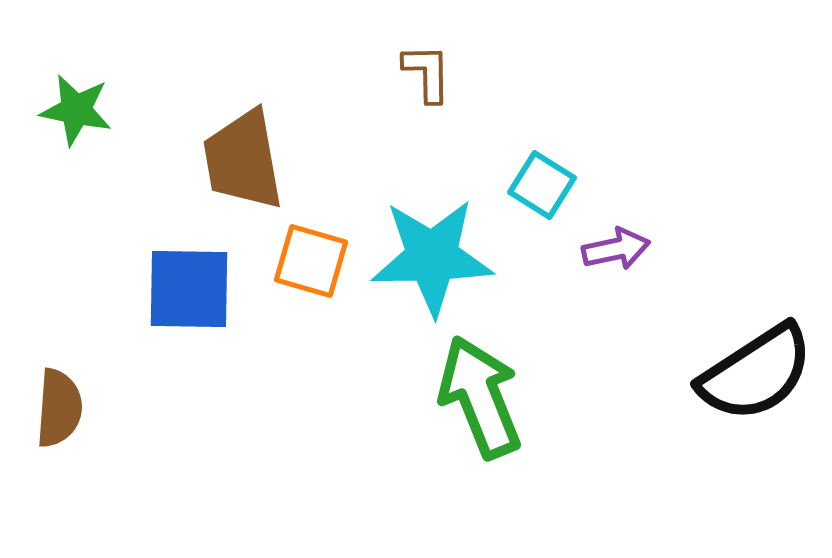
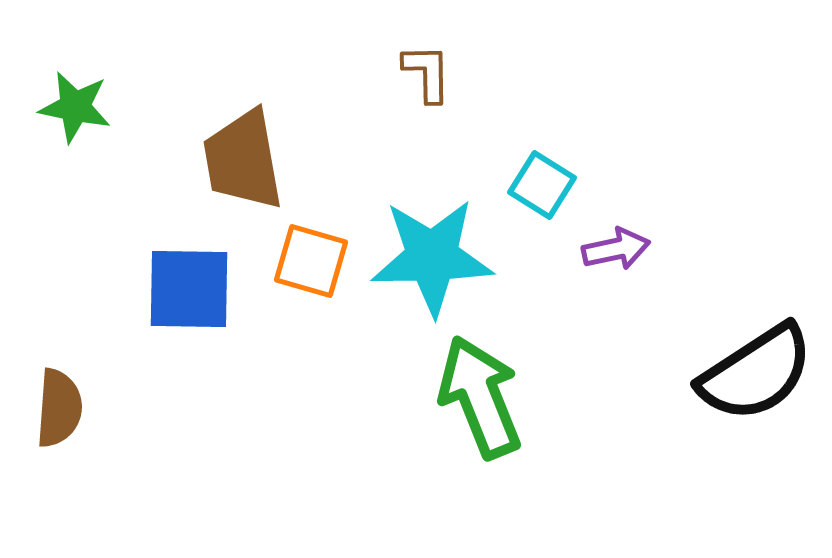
green star: moved 1 px left, 3 px up
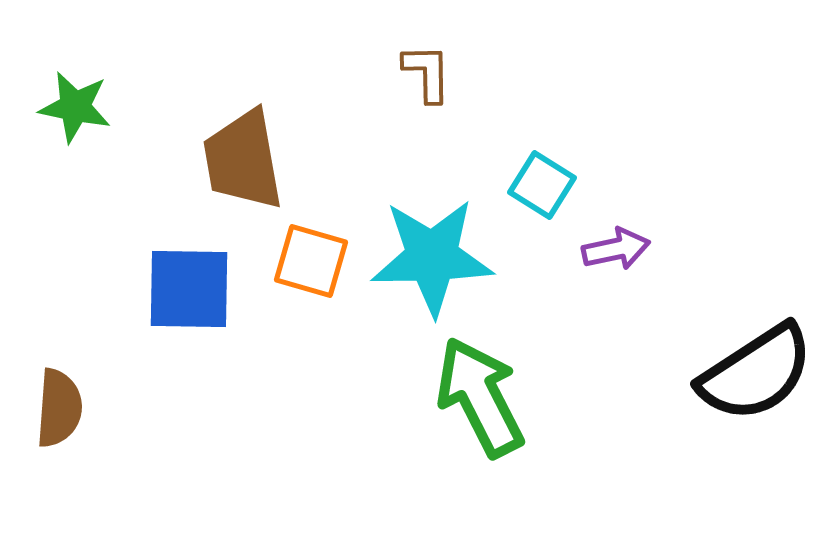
green arrow: rotated 5 degrees counterclockwise
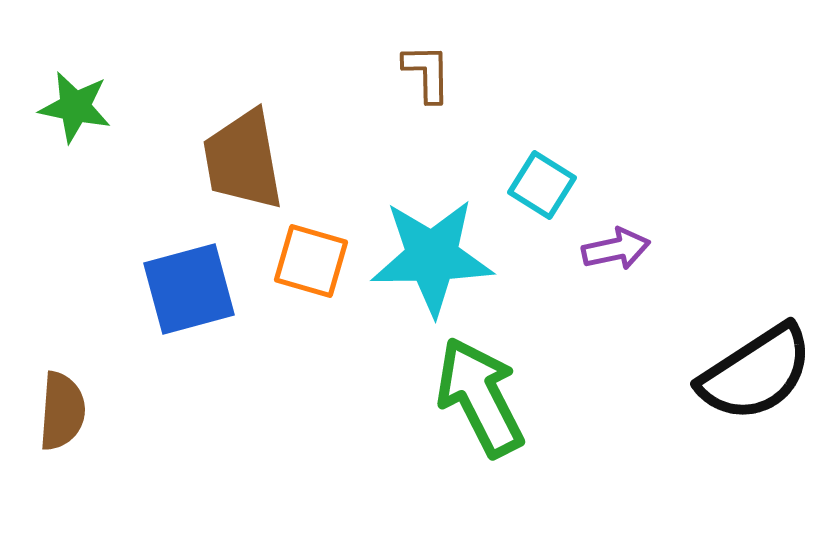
blue square: rotated 16 degrees counterclockwise
brown semicircle: moved 3 px right, 3 px down
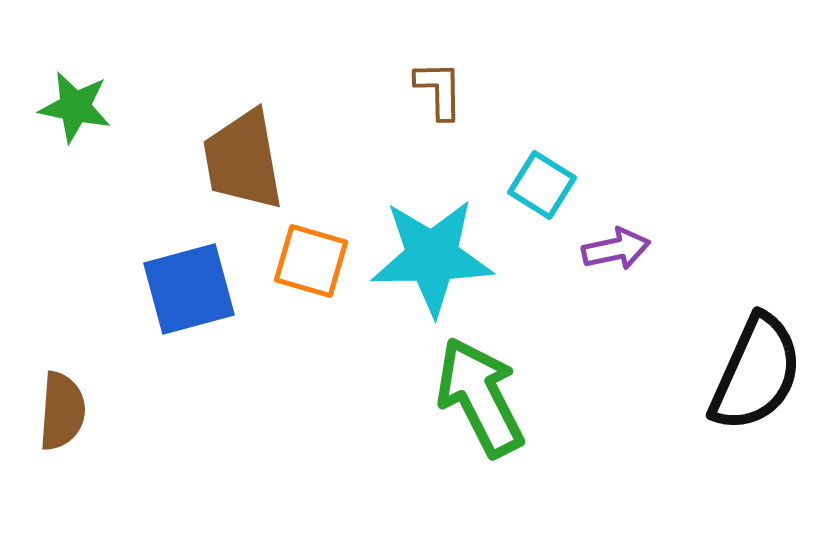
brown L-shape: moved 12 px right, 17 px down
black semicircle: rotated 33 degrees counterclockwise
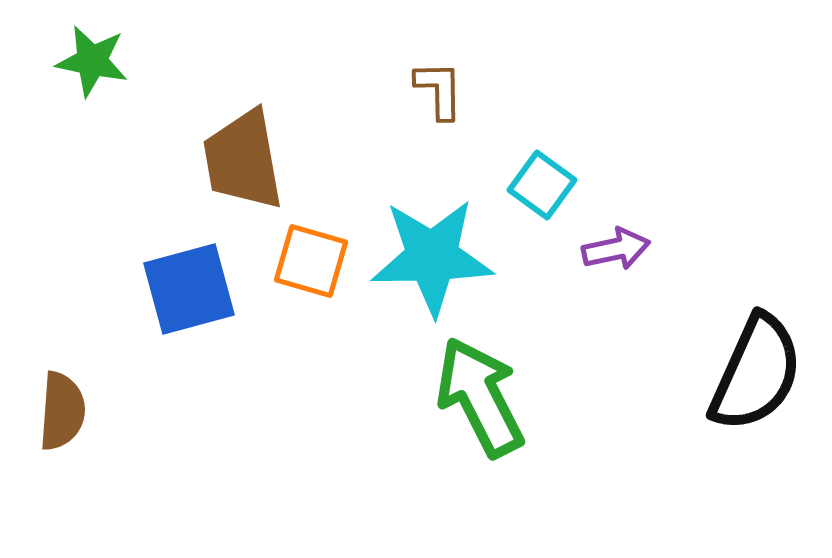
green star: moved 17 px right, 46 px up
cyan square: rotated 4 degrees clockwise
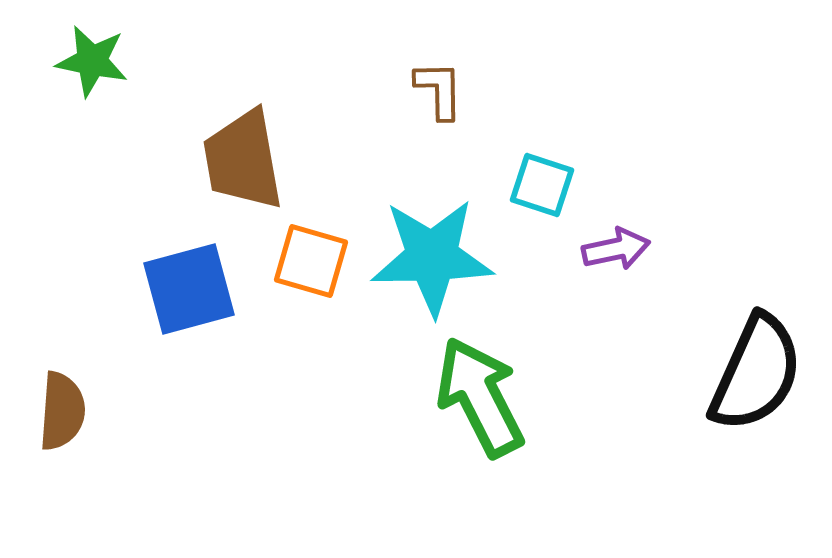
cyan square: rotated 18 degrees counterclockwise
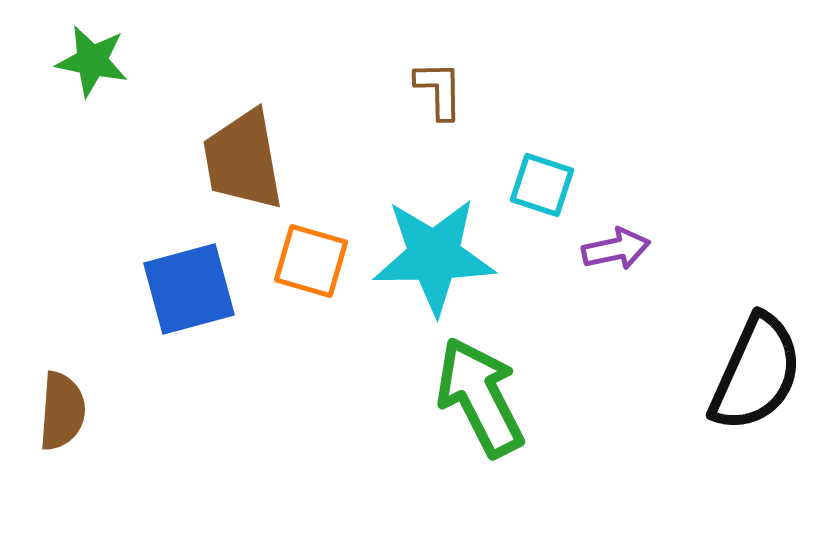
cyan star: moved 2 px right, 1 px up
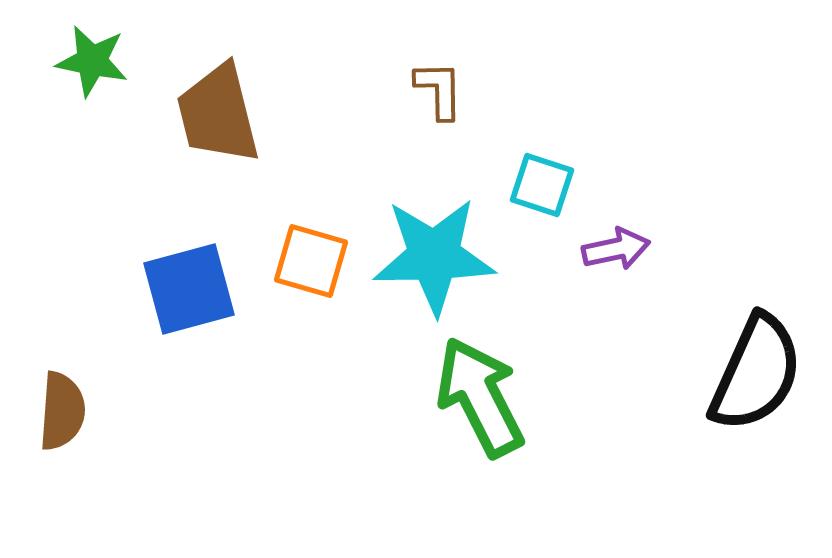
brown trapezoid: moved 25 px left, 46 px up; rotated 4 degrees counterclockwise
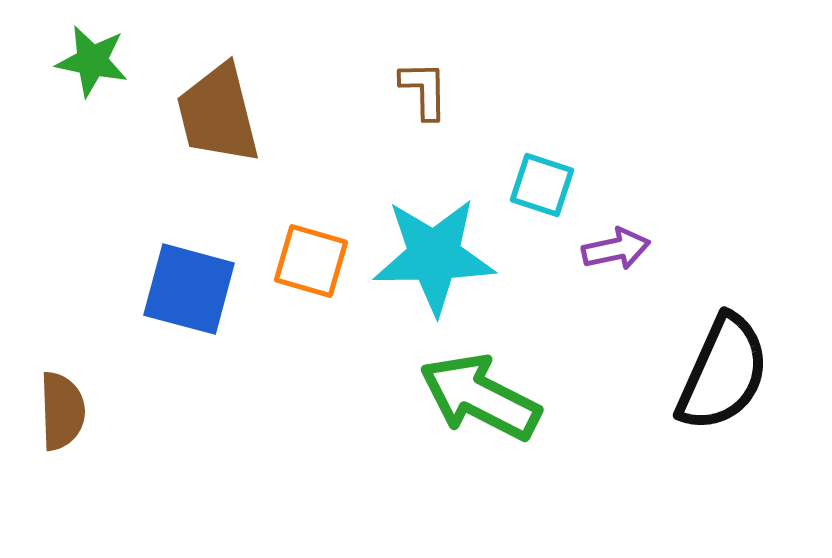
brown L-shape: moved 15 px left
blue square: rotated 30 degrees clockwise
black semicircle: moved 33 px left
green arrow: rotated 36 degrees counterclockwise
brown semicircle: rotated 6 degrees counterclockwise
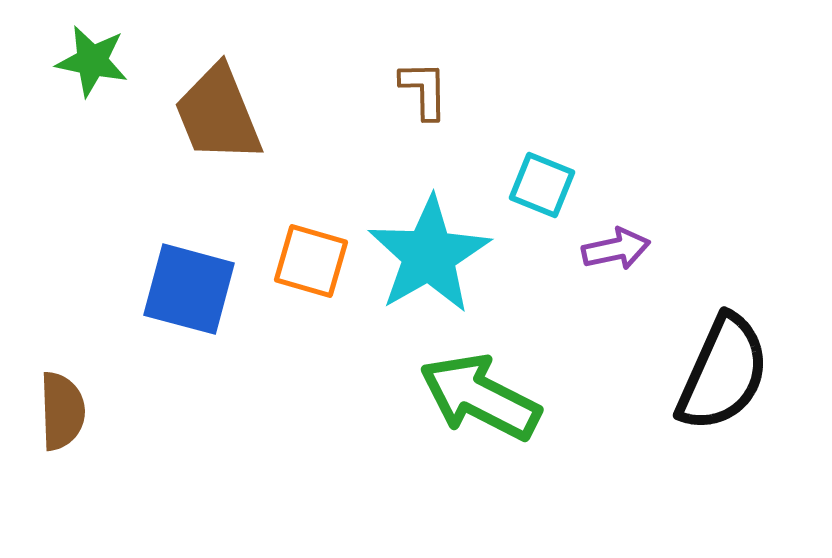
brown trapezoid: rotated 8 degrees counterclockwise
cyan square: rotated 4 degrees clockwise
cyan star: moved 5 px left, 1 px up; rotated 29 degrees counterclockwise
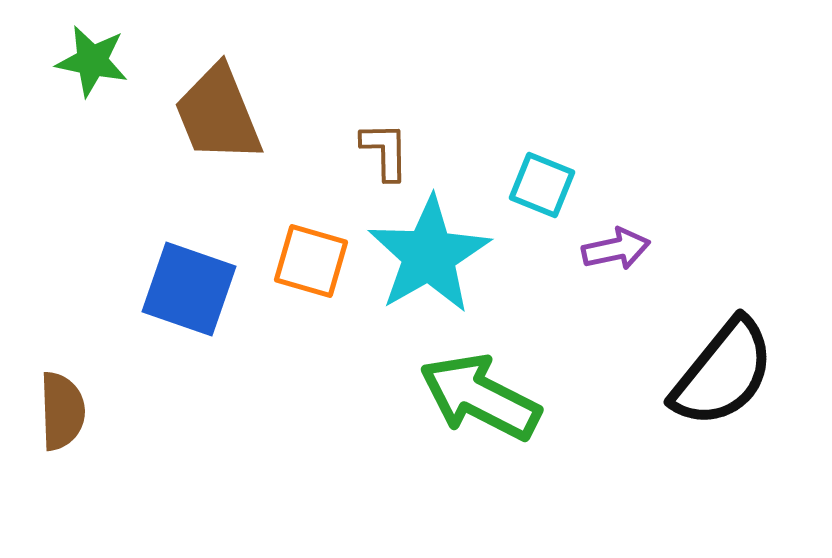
brown L-shape: moved 39 px left, 61 px down
blue square: rotated 4 degrees clockwise
black semicircle: rotated 15 degrees clockwise
